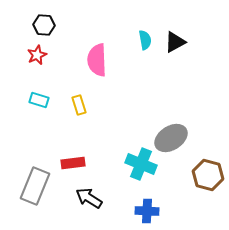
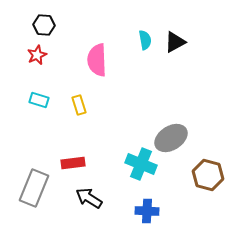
gray rectangle: moved 1 px left, 2 px down
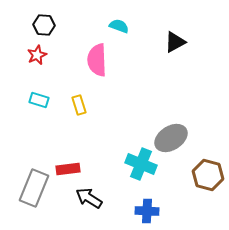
cyan semicircle: moved 26 px left, 14 px up; rotated 60 degrees counterclockwise
red rectangle: moved 5 px left, 6 px down
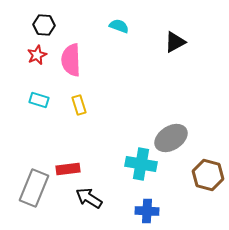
pink semicircle: moved 26 px left
cyan cross: rotated 12 degrees counterclockwise
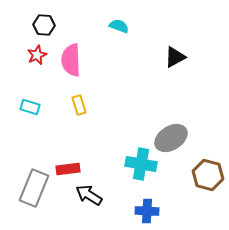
black triangle: moved 15 px down
cyan rectangle: moved 9 px left, 7 px down
black arrow: moved 3 px up
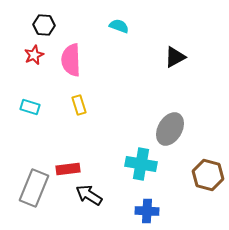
red star: moved 3 px left
gray ellipse: moved 1 px left, 9 px up; rotated 28 degrees counterclockwise
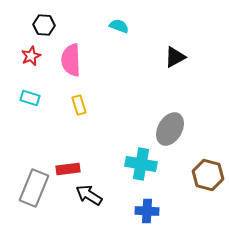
red star: moved 3 px left, 1 px down
cyan rectangle: moved 9 px up
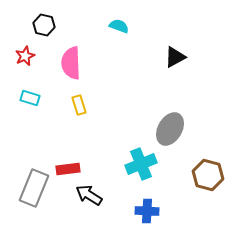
black hexagon: rotated 10 degrees clockwise
red star: moved 6 px left
pink semicircle: moved 3 px down
cyan cross: rotated 32 degrees counterclockwise
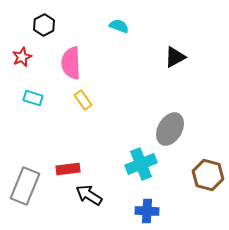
black hexagon: rotated 20 degrees clockwise
red star: moved 3 px left, 1 px down
cyan rectangle: moved 3 px right
yellow rectangle: moved 4 px right, 5 px up; rotated 18 degrees counterclockwise
gray rectangle: moved 9 px left, 2 px up
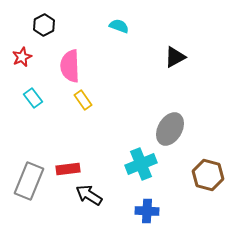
pink semicircle: moved 1 px left, 3 px down
cyan rectangle: rotated 36 degrees clockwise
gray rectangle: moved 4 px right, 5 px up
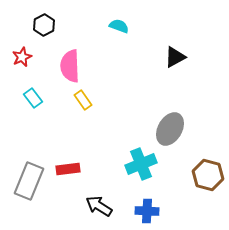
black arrow: moved 10 px right, 11 px down
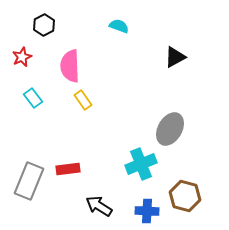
brown hexagon: moved 23 px left, 21 px down
